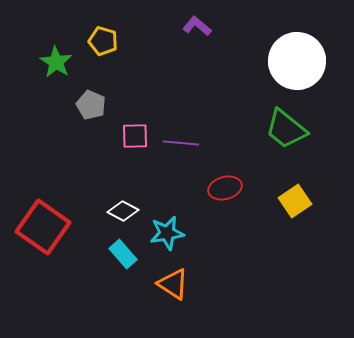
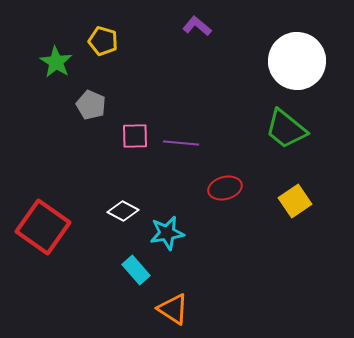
cyan rectangle: moved 13 px right, 16 px down
orange triangle: moved 25 px down
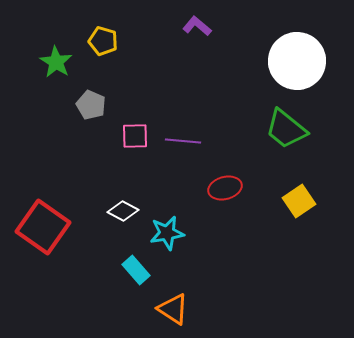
purple line: moved 2 px right, 2 px up
yellow square: moved 4 px right
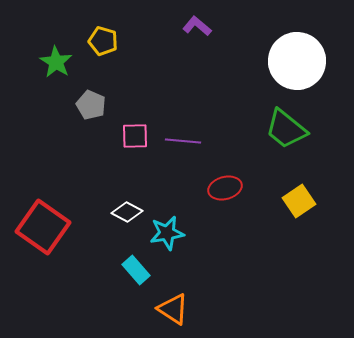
white diamond: moved 4 px right, 1 px down
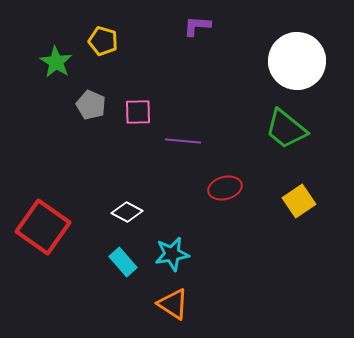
purple L-shape: rotated 36 degrees counterclockwise
pink square: moved 3 px right, 24 px up
cyan star: moved 5 px right, 21 px down
cyan rectangle: moved 13 px left, 8 px up
orange triangle: moved 5 px up
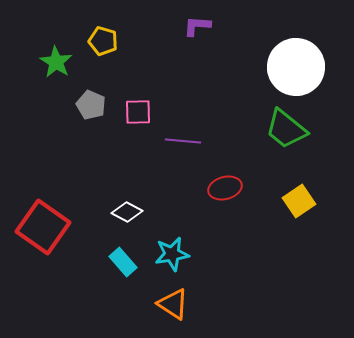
white circle: moved 1 px left, 6 px down
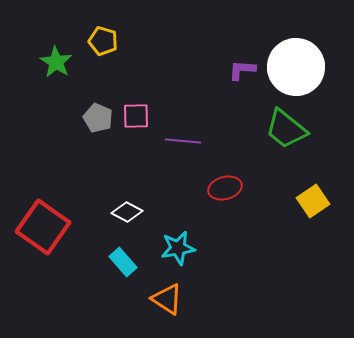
purple L-shape: moved 45 px right, 44 px down
gray pentagon: moved 7 px right, 13 px down
pink square: moved 2 px left, 4 px down
yellow square: moved 14 px right
cyan star: moved 6 px right, 6 px up
orange triangle: moved 6 px left, 5 px up
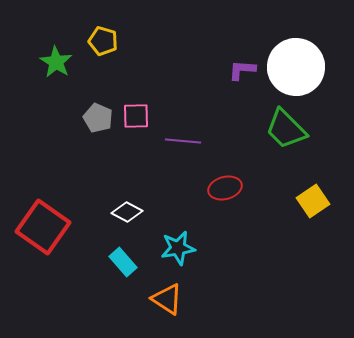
green trapezoid: rotated 6 degrees clockwise
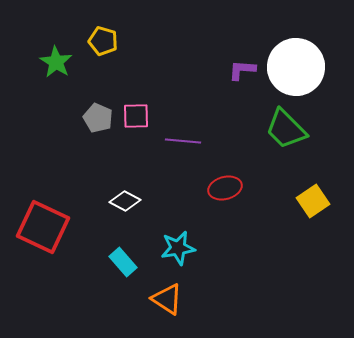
white diamond: moved 2 px left, 11 px up
red square: rotated 10 degrees counterclockwise
